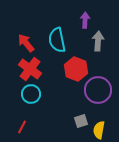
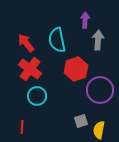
gray arrow: moved 1 px up
red hexagon: rotated 20 degrees clockwise
purple circle: moved 2 px right
cyan circle: moved 6 px right, 2 px down
red line: rotated 24 degrees counterclockwise
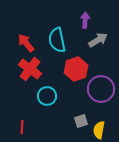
gray arrow: rotated 54 degrees clockwise
purple circle: moved 1 px right, 1 px up
cyan circle: moved 10 px right
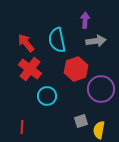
gray arrow: moved 2 px left, 1 px down; rotated 24 degrees clockwise
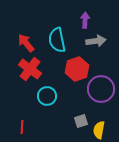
red hexagon: moved 1 px right
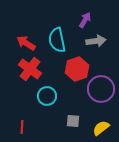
purple arrow: rotated 28 degrees clockwise
red arrow: rotated 18 degrees counterclockwise
gray square: moved 8 px left; rotated 24 degrees clockwise
yellow semicircle: moved 2 px right, 2 px up; rotated 42 degrees clockwise
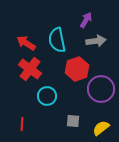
purple arrow: moved 1 px right
red line: moved 3 px up
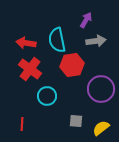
red arrow: rotated 24 degrees counterclockwise
red hexagon: moved 5 px left, 4 px up; rotated 10 degrees clockwise
gray square: moved 3 px right
